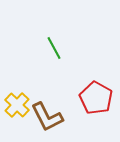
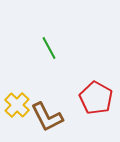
green line: moved 5 px left
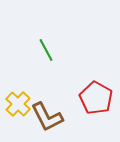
green line: moved 3 px left, 2 px down
yellow cross: moved 1 px right, 1 px up
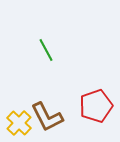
red pentagon: moved 8 px down; rotated 24 degrees clockwise
yellow cross: moved 1 px right, 19 px down
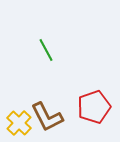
red pentagon: moved 2 px left, 1 px down
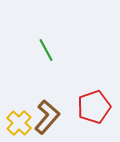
brown L-shape: rotated 112 degrees counterclockwise
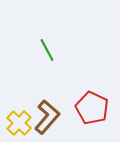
green line: moved 1 px right
red pentagon: moved 2 px left, 1 px down; rotated 28 degrees counterclockwise
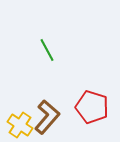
red pentagon: moved 1 px up; rotated 8 degrees counterclockwise
yellow cross: moved 1 px right, 2 px down; rotated 10 degrees counterclockwise
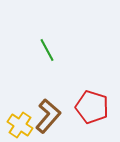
brown L-shape: moved 1 px right, 1 px up
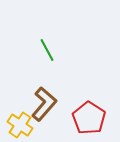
red pentagon: moved 3 px left, 11 px down; rotated 16 degrees clockwise
brown L-shape: moved 4 px left, 12 px up
